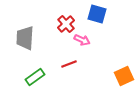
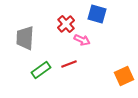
green rectangle: moved 6 px right, 7 px up
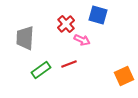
blue square: moved 1 px right, 1 px down
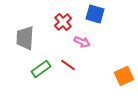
blue square: moved 3 px left, 1 px up
red cross: moved 3 px left, 2 px up
pink arrow: moved 2 px down
red line: moved 1 px left, 1 px down; rotated 56 degrees clockwise
green rectangle: moved 1 px up
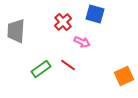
gray trapezoid: moved 9 px left, 7 px up
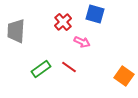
red line: moved 1 px right, 2 px down
orange square: rotated 30 degrees counterclockwise
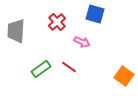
red cross: moved 6 px left
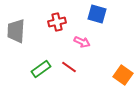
blue square: moved 2 px right
red cross: rotated 30 degrees clockwise
orange square: moved 1 px left, 1 px up
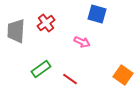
red cross: moved 11 px left, 1 px down; rotated 24 degrees counterclockwise
red line: moved 1 px right, 12 px down
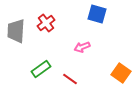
pink arrow: moved 5 px down; rotated 133 degrees clockwise
orange square: moved 2 px left, 2 px up
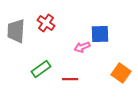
blue square: moved 3 px right, 20 px down; rotated 18 degrees counterclockwise
red cross: rotated 18 degrees counterclockwise
red line: rotated 35 degrees counterclockwise
